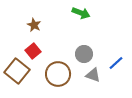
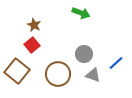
red square: moved 1 px left, 6 px up
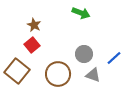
blue line: moved 2 px left, 5 px up
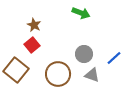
brown square: moved 1 px left, 1 px up
gray triangle: moved 1 px left
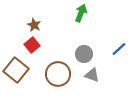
green arrow: rotated 90 degrees counterclockwise
blue line: moved 5 px right, 9 px up
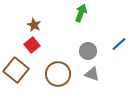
blue line: moved 5 px up
gray circle: moved 4 px right, 3 px up
gray triangle: moved 1 px up
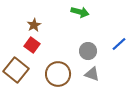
green arrow: moved 1 px left, 1 px up; rotated 84 degrees clockwise
brown star: rotated 16 degrees clockwise
red square: rotated 14 degrees counterclockwise
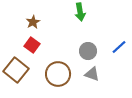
green arrow: rotated 66 degrees clockwise
brown star: moved 1 px left, 3 px up
blue line: moved 3 px down
